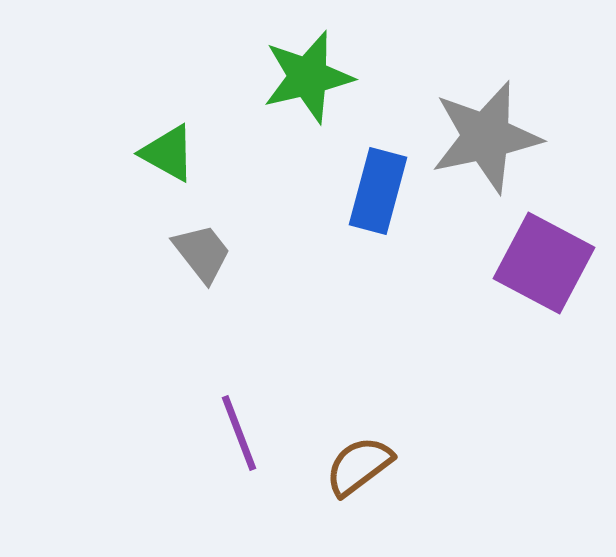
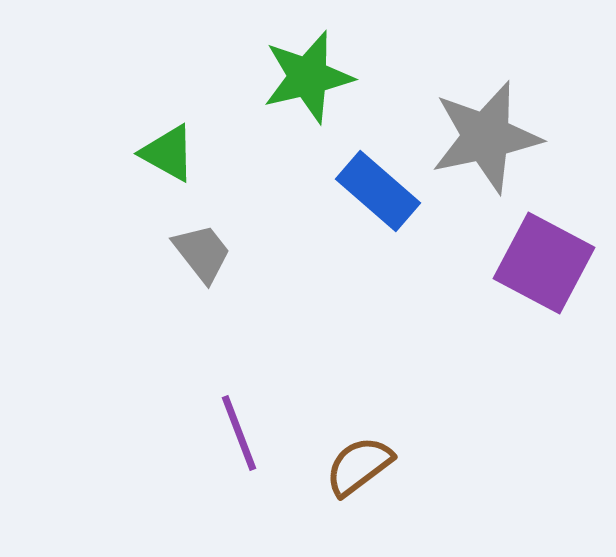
blue rectangle: rotated 64 degrees counterclockwise
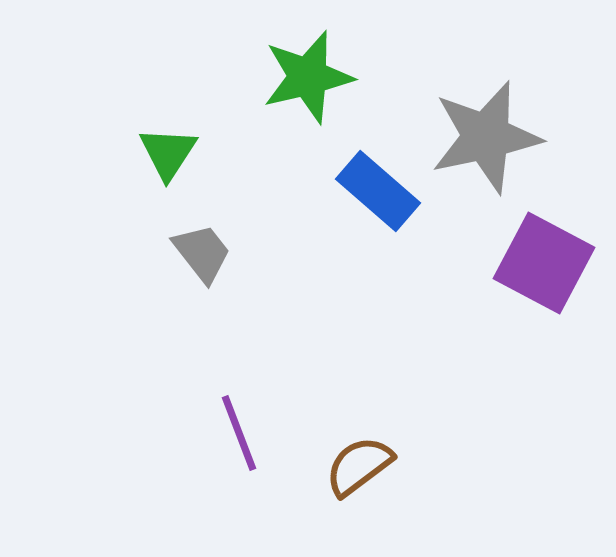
green triangle: rotated 34 degrees clockwise
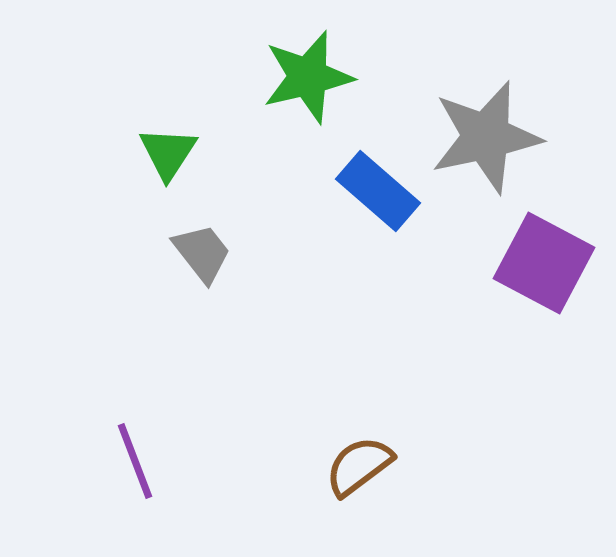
purple line: moved 104 px left, 28 px down
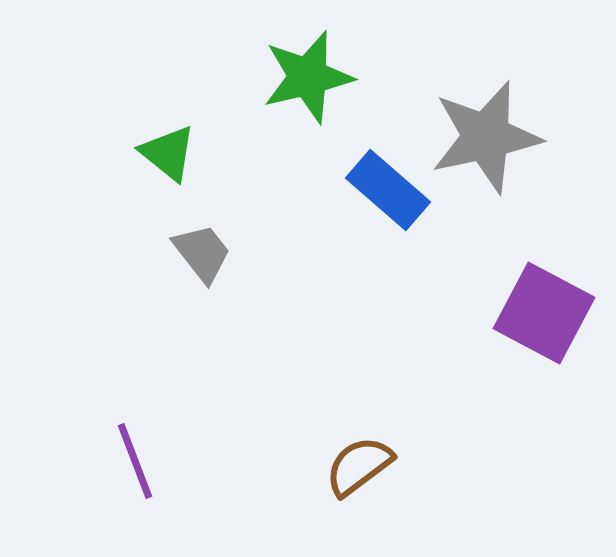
green triangle: rotated 24 degrees counterclockwise
blue rectangle: moved 10 px right, 1 px up
purple square: moved 50 px down
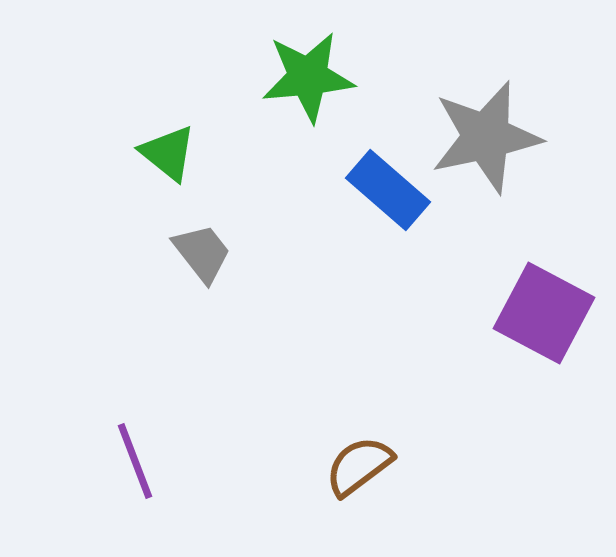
green star: rotated 8 degrees clockwise
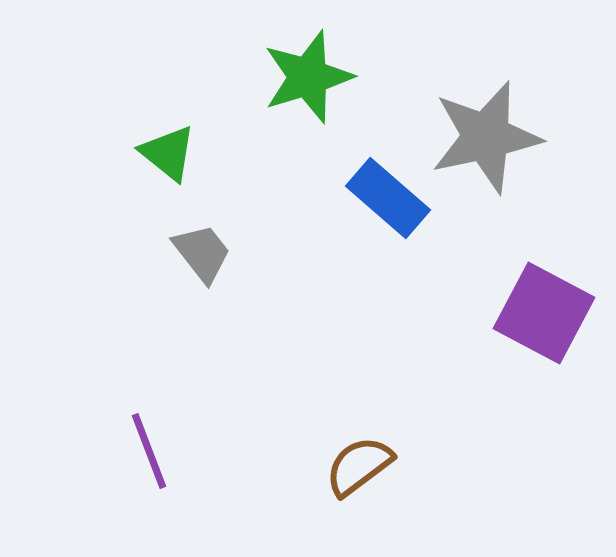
green star: rotated 12 degrees counterclockwise
blue rectangle: moved 8 px down
purple line: moved 14 px right, 10 px up
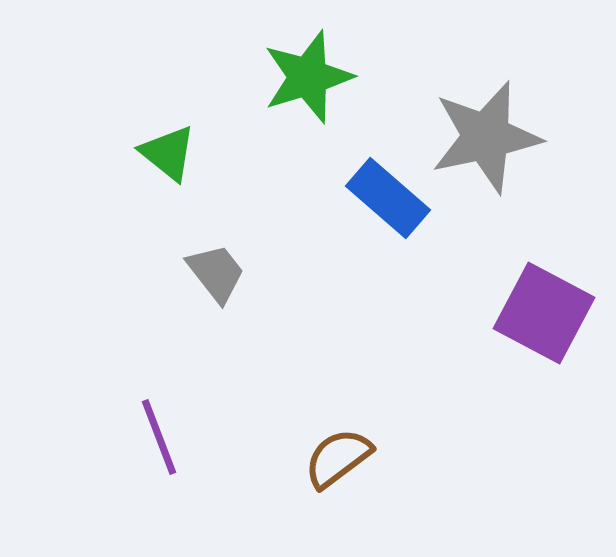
gray trapezoid: moved 14 px right, 20 px down
purple line: moved 10 px right, 14 px up
brown semicircle: moved 21 px left, 8 px up
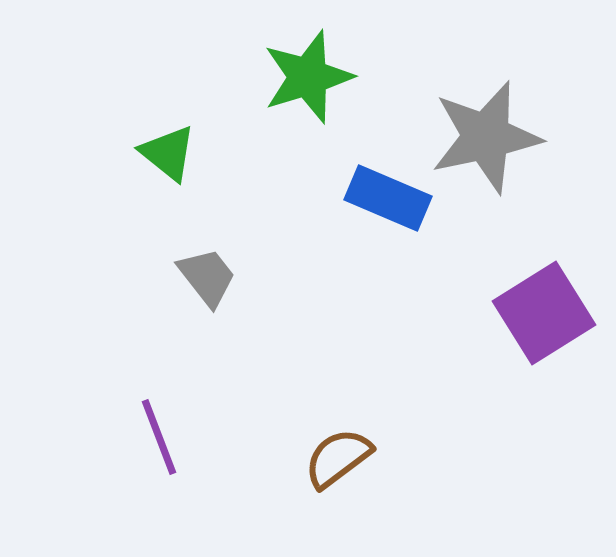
blue rectangle: rotated 18 degrees counterclockwise
gray trapezoid: moved 9 px left, 4 px down
purple square: rotated 30 degrees clockwise
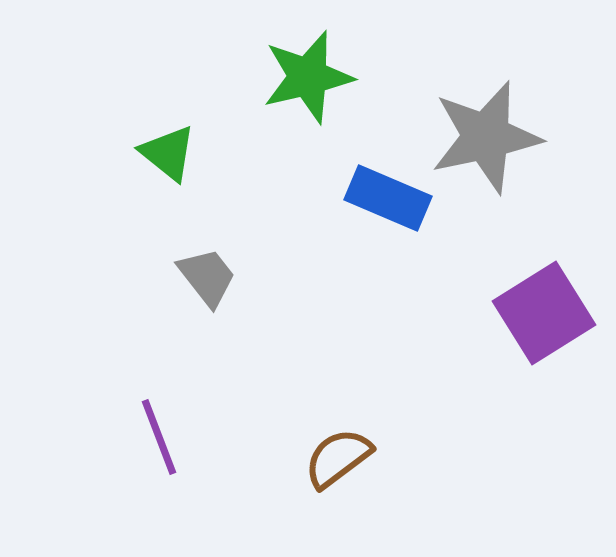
green star: rotated 4 degrees clockwise
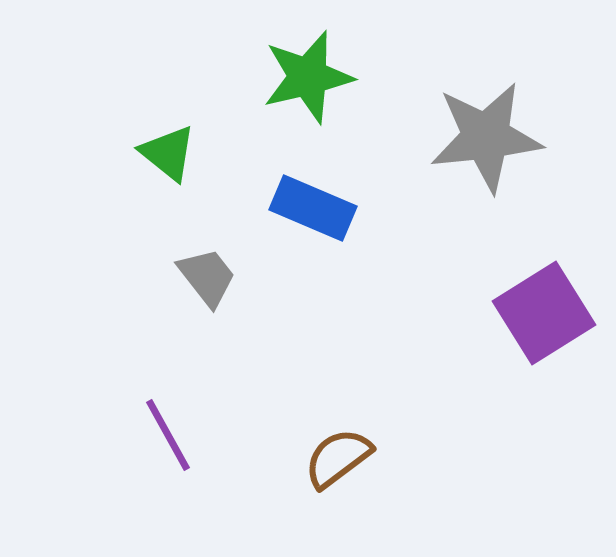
gray star: rotated 6 degrees clockwise
blue rectangle: moved 75 px left, 10 px down
purple line: moved 9 px right, 2 px up; rotated 8 degrees counterclockwise
